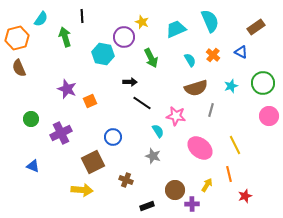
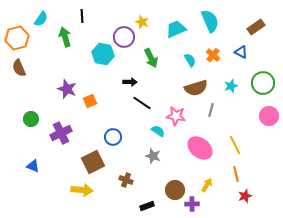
cyan semicircle at (158, 131): rotated 24 degrees counterclockwise
orange line at (229, 174): moved 7 px right
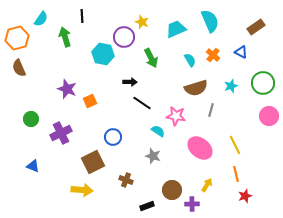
brown circle at (175, 190): moved 3 px left
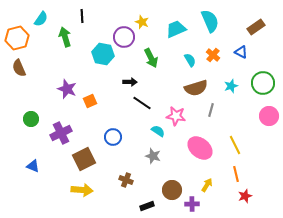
brown square at (93, 162): moved 9 px left, 3 px up
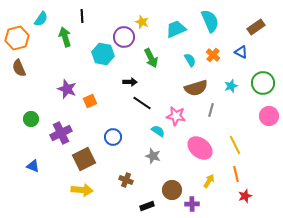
yellow arrow at (207, 185): moved 2 px right, 4 px up
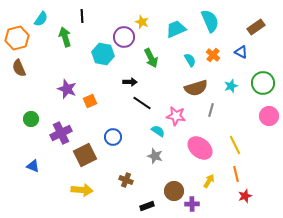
gray star at (153, 156): moved 2 px right
brown square at (84, 159): moved 1 px right, 4 px up
brown circle at (172, 190): moved 2 px right, 1 px down
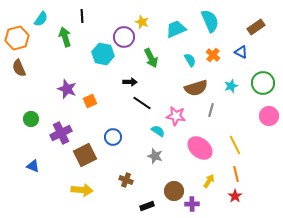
red star at (245, 196): moved 10 px left; rotated 16 degrees counterclockwise
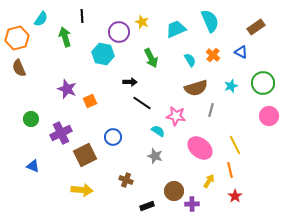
purple circle at (124, 37): moved 5 px left, 5 px up
orange line at (236, 174): moved 6 px left, 4 px up
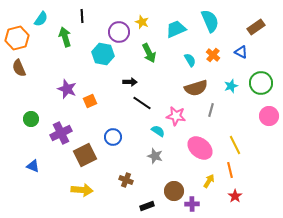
green arrow at (151, 58): moved 2 px left, 5 px up
green circle at (263, 83): moved 2 px left
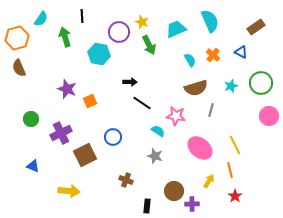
green arrow at (149, 53): moved 8 px up
cyan hexagon at (103, 54): moved 4 px left
yellow arrow at (82, 190): moved 13 px left, 1 px down
black rectangle at (147, 206): rotated 64 degrees counterclockwise
